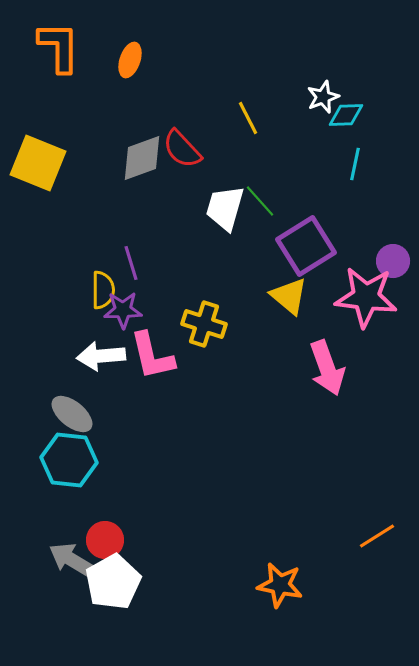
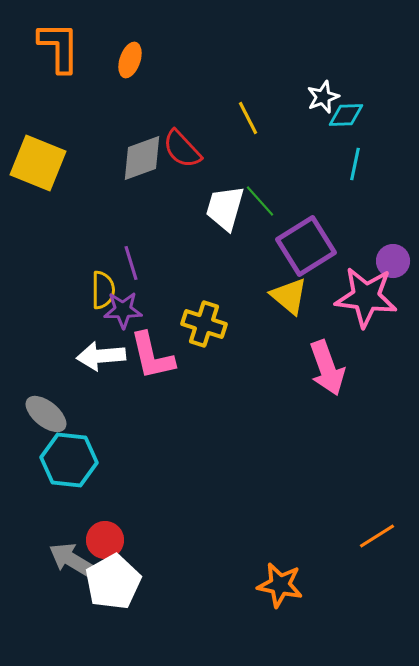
gray ellipse: moved 26 px left
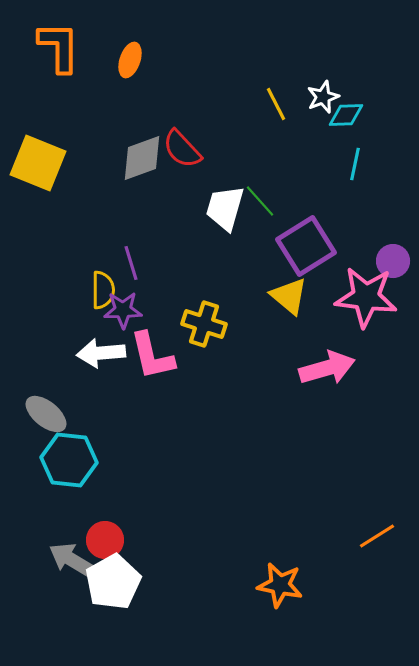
yellow line: moved 28 px right, 14 px up
white arrow: moved 3 px up
pink arrow: rotated 86 degrees counterclockwise
